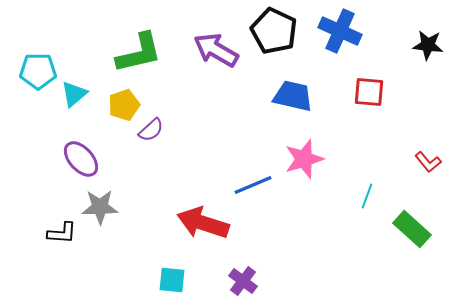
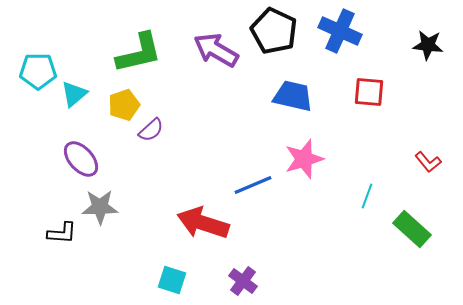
cyan square: rotated 12 degrees clockwise
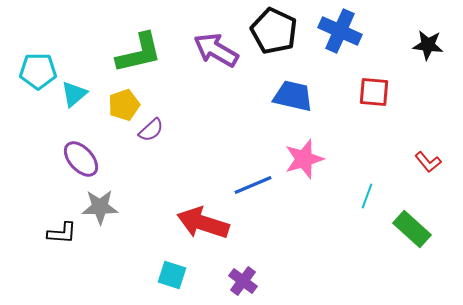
red square: moved 5 px right
cyan square: moved 5 px up
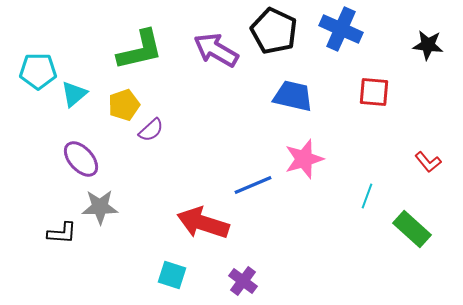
blue cross: moved 1 px right, 2 px up
green L-shape: moved 1 px right, 3 px up
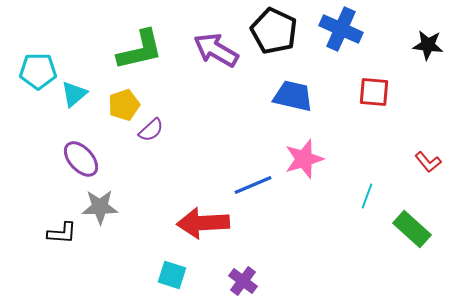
red arrow: rotated 21 degrees counterclockwise
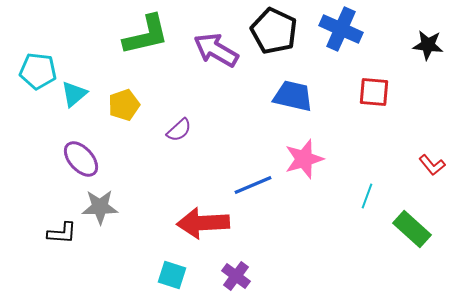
green L-shape: moved 6 px right, 15 px up
cyan pentagon: rotated 6 degrees clockwise
purple semicircle: moved 28 px right
red L-shape: moved 4 px right, 3 px down
purple cross: moved 7 px left, 5 px up
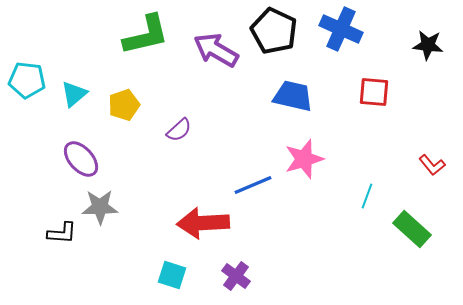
cyan pentagon: moved 11 px left, 9 px down
